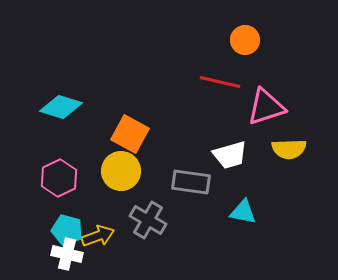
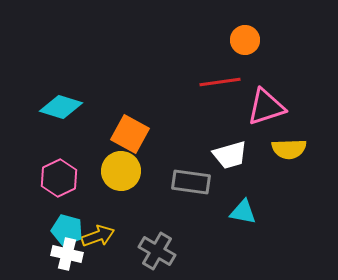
red line: rotated 21 degrees counterclockwise
gray cross: moved 9 px right, 31 px down
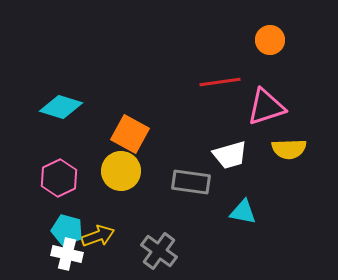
orange circle: moved 25 px right
gray cross: moved 2 px right; rotated 6 degrees clockwise
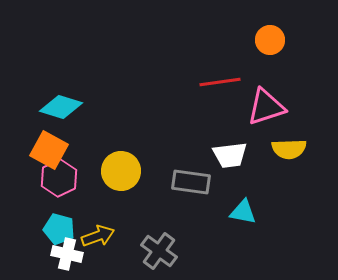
orange square: moved 81 px left, 16 px down
white trapezoid: rotated 9 degrees clockwise
cyan pentagon: moved 8 px left, 1 px up
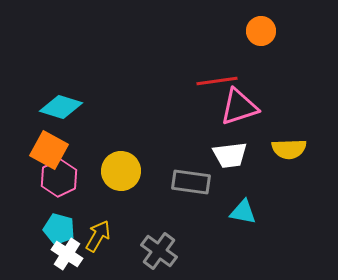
orange circle: moved 9 px left, 9 px up
red line: moved 3 px left, 1 px up
pink triangle: moved 27 px left
yellow arrow: rotated 40 degrees counterclockwise
white cross: rotated 20 degrees clockwise
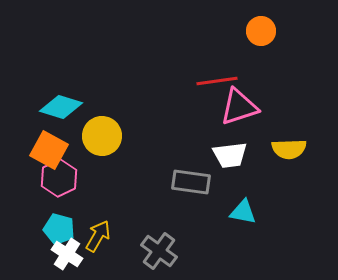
yellow circle: moved 19 px left, 35 px up
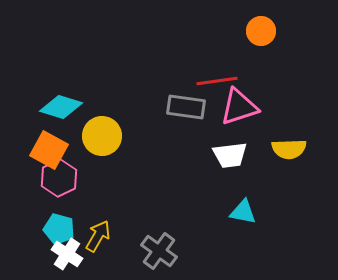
gray rectangle: moved 5 px left, 75 px up
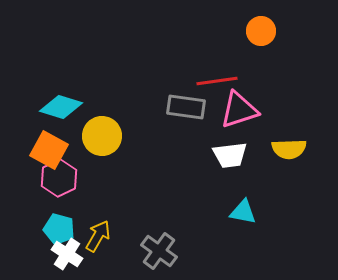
pink triangle: moved 3 px down
